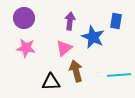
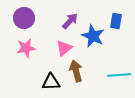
purple arrow: rotated 36 degrees clockwise
blue star: moved 1 px up
pink star: rotated 18 degrees counterclockwise
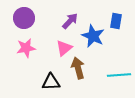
brown arrow: moved 2 px right, 3 px up
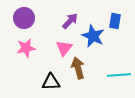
blue rectangle: moved 1 px left
pink triangle: rotated 12 degrees counterclockwise
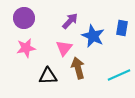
blue rectangle: moved 7 px right, 7 px down
cyan line: rotated 20 degrees counterclockwise
black triangle: moved 3 px left, 6 px up
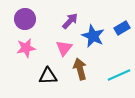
purple circle: moved 1 px right, 1 px down
blue rectangle: rotated 49 degrees clockwise
brown arrow: moved 2 px right, 1 px down
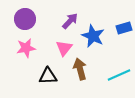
blue rectangle: moved 2 px right; rotated 14 degrees clockwise
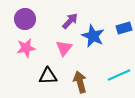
brown arrow: moved 13 px down
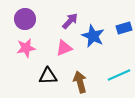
pink triangle: rotated 30 degrees clockwise
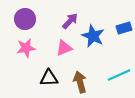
black triangle: moved 1 px right, 2 px down
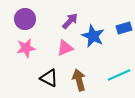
pink triangle: moved 1 px right
black triangle: rotated 30 degrees clockwise
brown arrow: moved 1 px left, 2 px up
